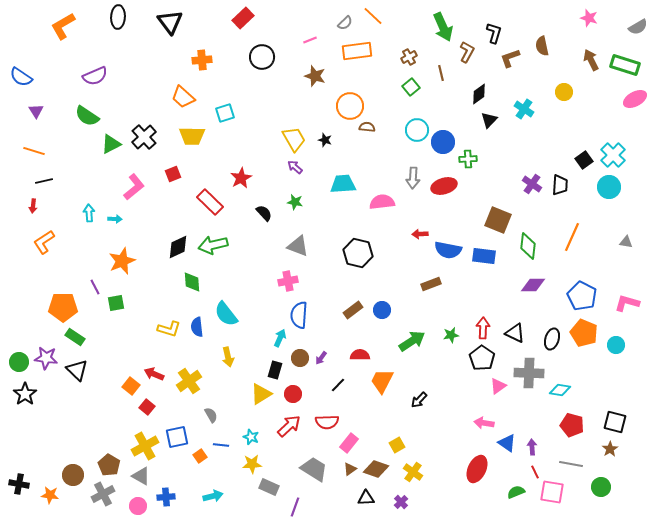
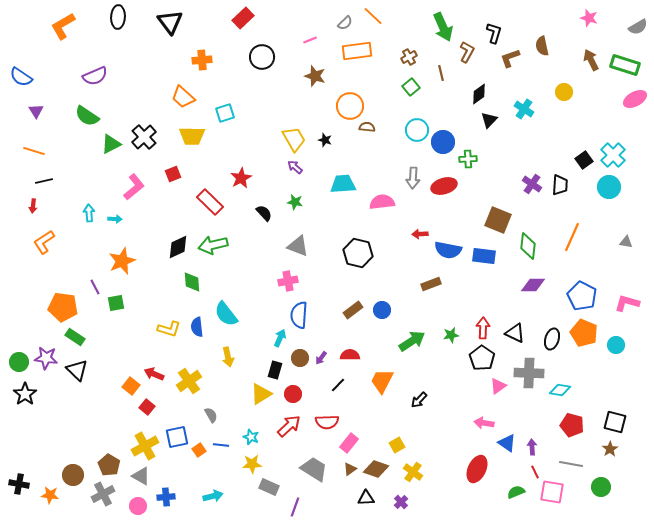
orange pentagon at (63, 307): rotated 8 degrees clockwise
red semicircle at (360, 355): moved 10 px left
orange square at (200, 456): moved 1 px left, 6 px up
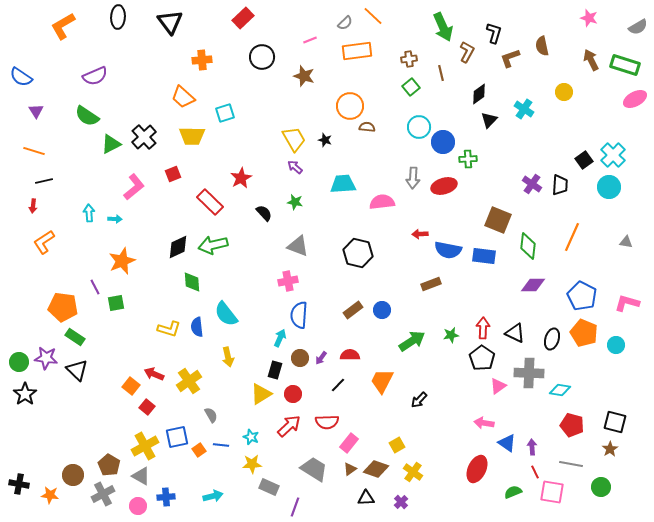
brown cross at (409, 57): moved 2 px down; rotated 21 degrees clockwise
brown star at (315, 76): moved 11 px left
cyan circle at (417, 130): moved 2 px right, 3 px up
green semicircle at (516, 492): moved 3 px left
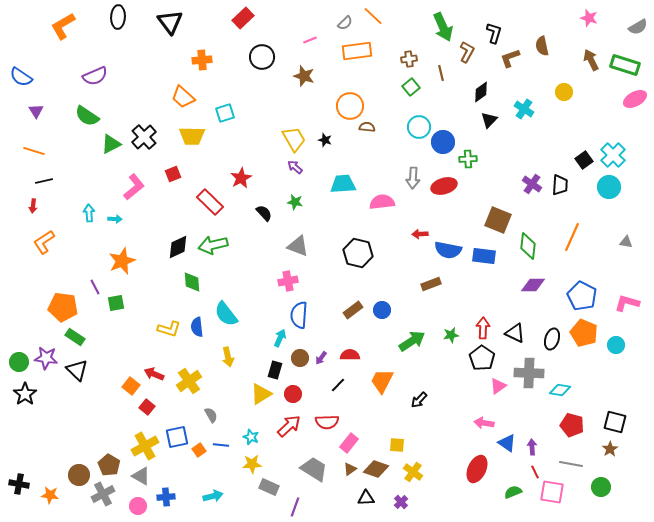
black diamond at (479, 94): moved 2 px right, 2 px up
yellow square at (397, 445): rotated 35 degrees clockwise
brown circle at (73, 475): moved 6 px right
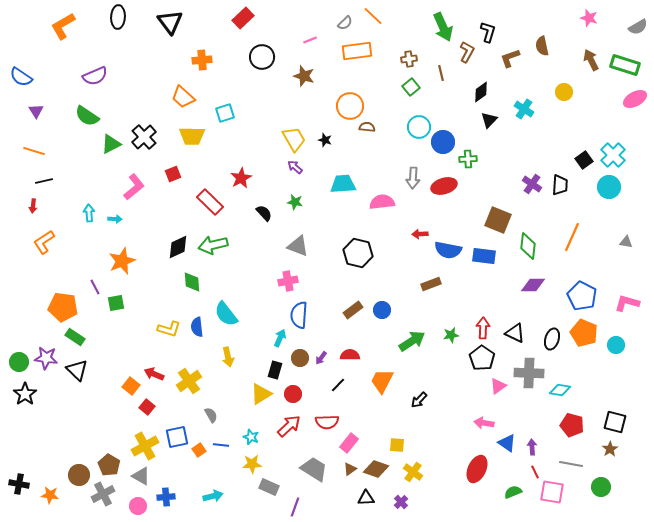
black L-shape at (494, 33): moved 6 px left, 1 px up
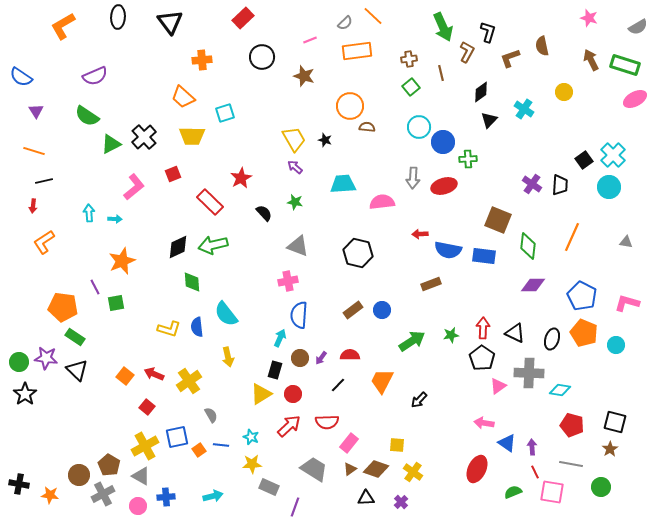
orange square at (131, 386): moved 6 px left, 10 px up
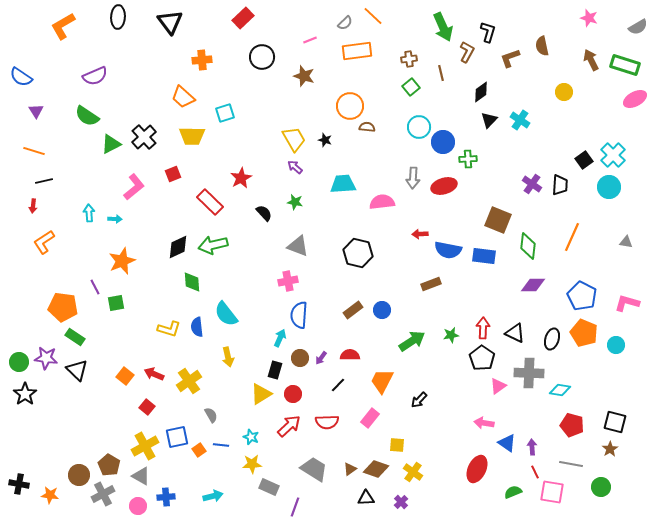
cyan cross at (524, 109): moved 4 px left, 11 px down
pink rectangle at (349, 443): moved 21 px right, 25 px up
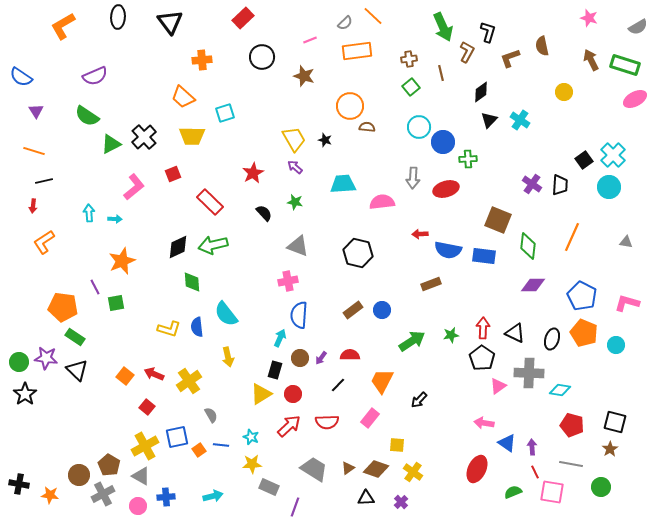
red star at (241, 178): moved 12 px right, 5 px up
red ellipse at (444, 186): moved 2 px right, 3 px down
brown triangle at (350, 469): moved 2 px left, 1 px up
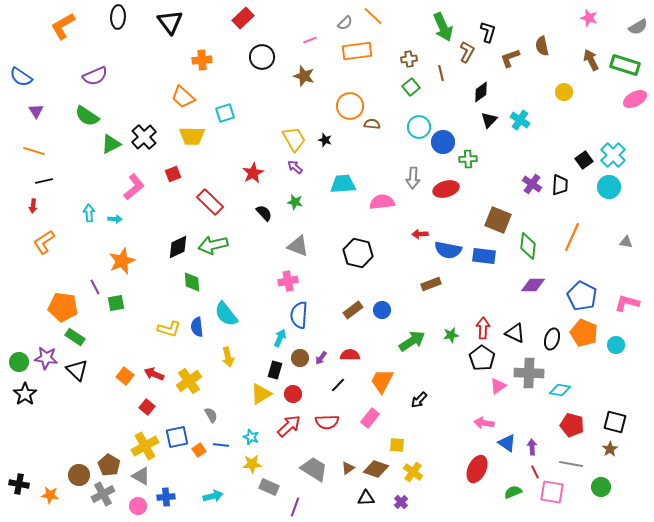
brown semicircle at (367, 127): moved 5 px right, 3 px up
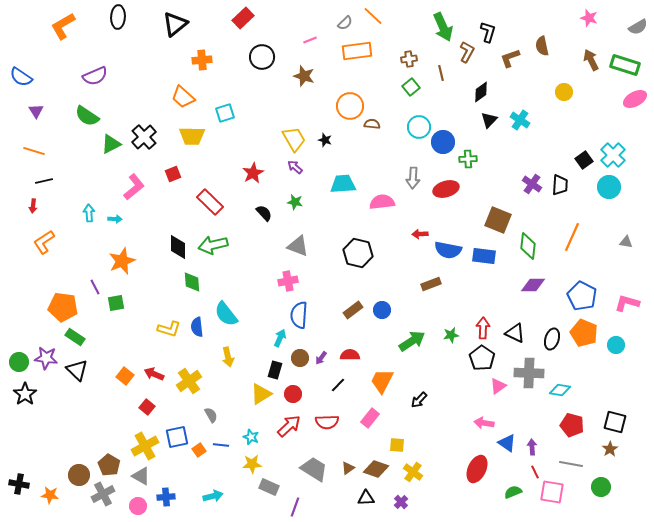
black triangle at (170, 22): moved 5 px right, 2 px down; rotated 28 degrees clockwise
black diamond at (178, 247): rotated 65 degrees counterclockwise
